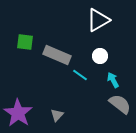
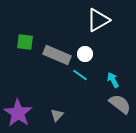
white circle: moved 15 px left, 2 px up
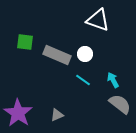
white triangle: rotated 50 degrees clockwise
cyan line: moved 3 px right, 5 px down
gray triangle: rotated 24 degrees clockwise
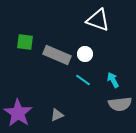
gray semicircle: rotated 135 degrees clockwise
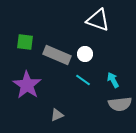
purple star: moved 9 px right, 28 px up
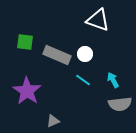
purple star: moved 6 px down
gray triangle: moved 4 px left, 6 px down
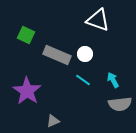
green square: moved 1 px right, 7 px up; rotated 18 degrees clockwise
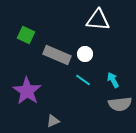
white triangle: rotated 15 degrees counterclockwise
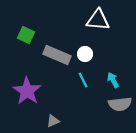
cyan line: rotated 28 degrees clockwise
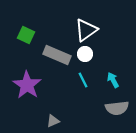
white triangle: moved 12 px left, 10 px down; rotated 40 degrees counterclockwise
purple star: moved 6 px up
gray semicircle: moved 3 px left, 4 px down
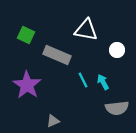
white triangle: rotated 45 degrees clockwise
white circle: moved 32 px right, 4 px up
cyan arrow: moved 10 px left, 2 px down
